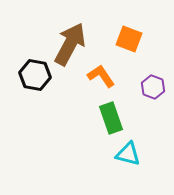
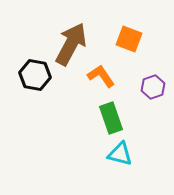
brown arrow: moved 1 px right
purple hexagon: rotated 20 degrees clockwise
cyan triangle: moved 8 px left
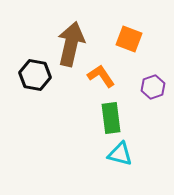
brown arrow: rotated 15 degrees counterclockwise
green rectangle: rotated 12 degrees clockwise
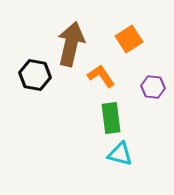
orange square: rotated 36 degrees clockwise
purple hexagon: rotated 25 degrees clockwise
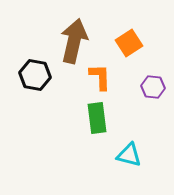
orange square: moved 4 px down
brown arrow: moved 3 px right, 3 px up
orange L-shape: moved 1 px left, 1 px down; rotated 32 degrees clockwise
green rectangle: moved 14 px left
cyan triangle: moved 9 px right, 1 px down
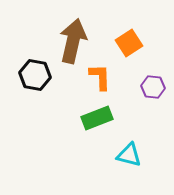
brown arrow: moved 1 px left
green rectangle: rotated 76 degrees clockwise
